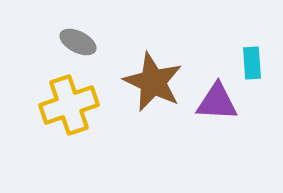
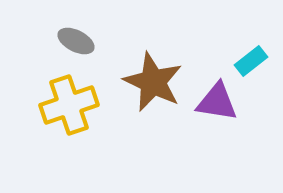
gray ellipse: moved 2 px left, 1 px up
cyan rectangle: moved 1 px left, 2 px up; rotated 56 degrees clockwise
purple triangle: rotated 6 degrees clockwise
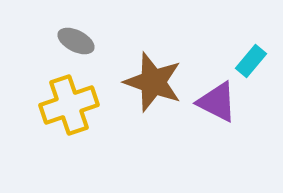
cyan rectangle: rotated 12 degrees counterclockwise
brown star: rotated 6 degrees counterclockwise
purple triangle: rotated 18 degrees clockwise
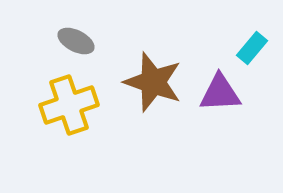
cyan rectangle: moved 1 px right, 13 px up
purple triangle: moved 3 px right, 9 px up; rotated 30 degrees counterclockwise
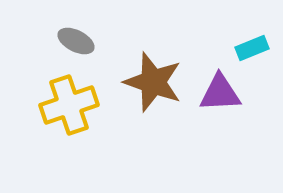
cyan rectangle: rotated 28 degrees clockwise
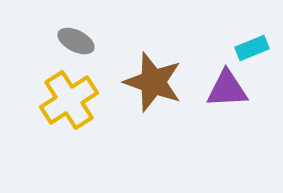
purple triangle: moved 7 px right, 4 px up
yellow cross: moved 5 px up; rotated 14 degrees counterclockwise
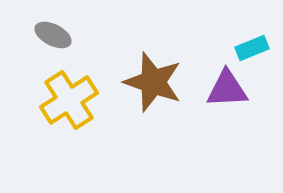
gray ellipse: moved 23 px left, 6 px up
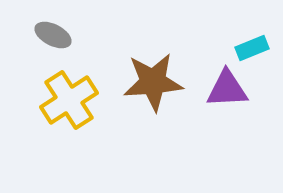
brown star: rotated 24 degrees counterclockwise
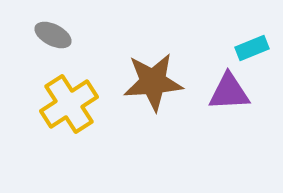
purple triangle: moved 2 px right, 3 px down
yellow cross: moved 4 px down
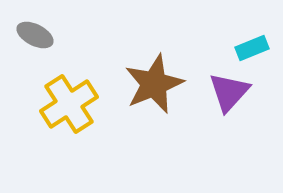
gray ellipse: moved 18 px left
brown star: moved 1 px right, 2 px down; rotated 18 degrees counterclockwise
purple triangle: rotated 45 degrees counterclockwise
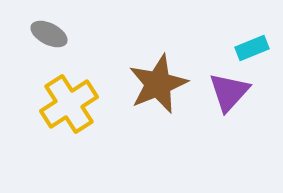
gray ellipse: moved 14 px right, 1 px up
brown star: moved 4 px right
